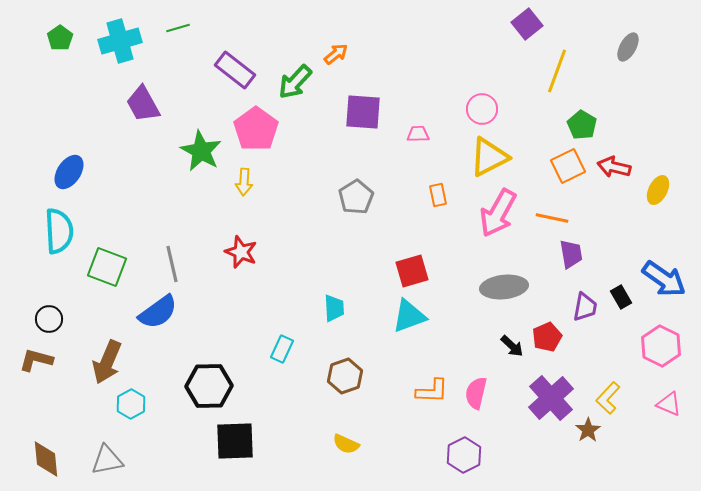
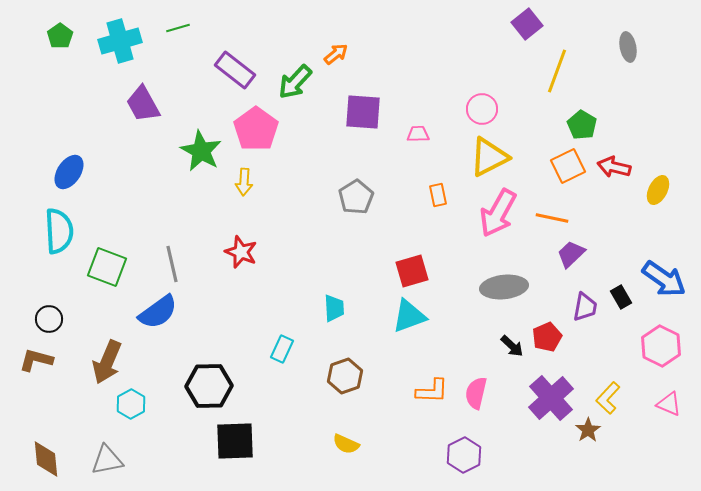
green pentagon at (60, 38): moved 2 px up
gray ellipse at (628, 47): rotated 40 degrees counterclockwise
purple trapezoid at (571, 254): rotated 124 degrees counterclockwise
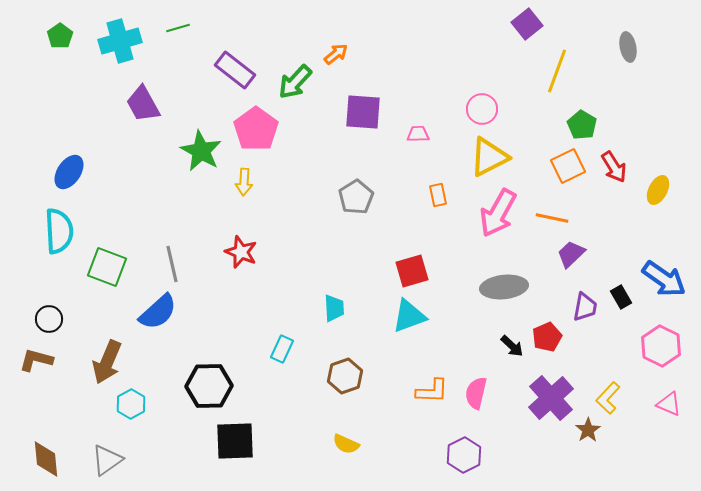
red arrow at (614, 167): rotated 136 degrees counterclockwise
blue semicircle at (158, 312): rotated 6 degrees counterclockwise
gray triangle at (107, 460): rotated 24 degrees counterclockwise
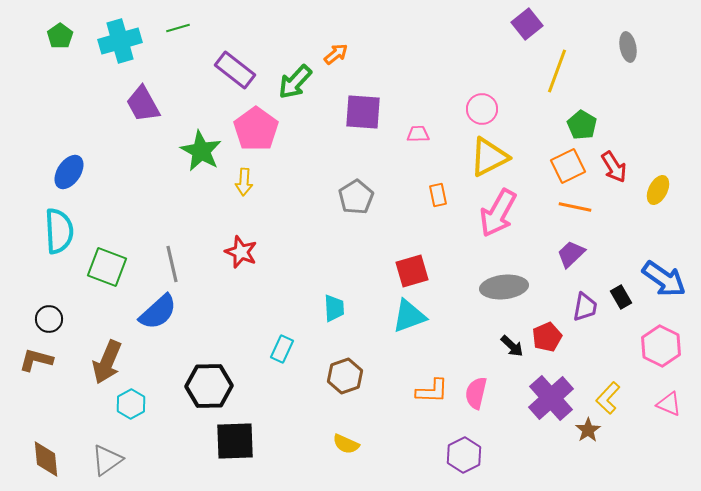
orange line at (552, 218): moved 23 px right, 11 px up
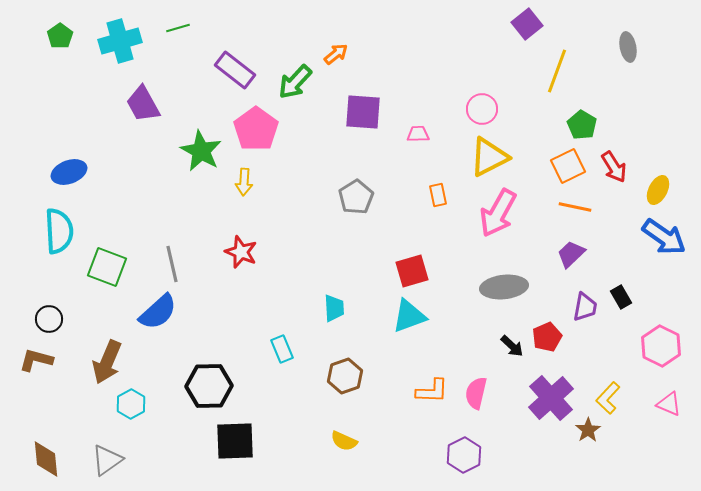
blue ellipse at (69, 172): rotated 36 degrees clockwise
blue arrow at (664, 279): moved 42 px up
cyan rectangle at (282, 349): rotated 48 degrees counterclockwise
yellow semicircle at (346, 444): moved 2 px left, 3 px up
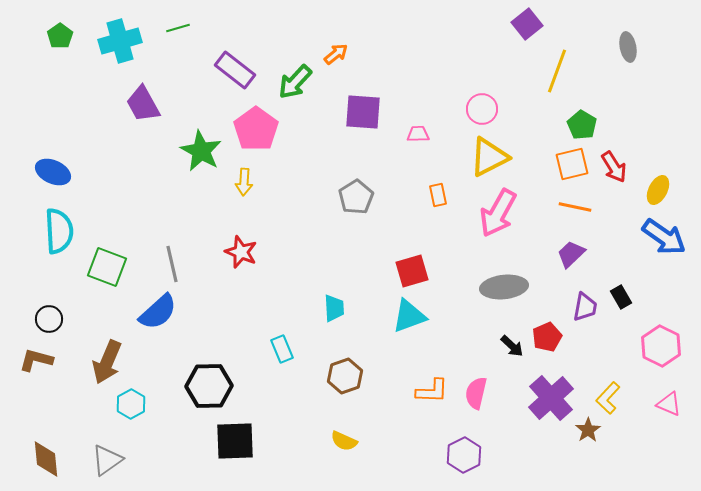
orange square at (568, 166): moved 4 px right, 2 px up; rotated 12 degrees clockwise
blue ellipse at (69, 172): moved 16 px left; rotated 44 degrees clockwise
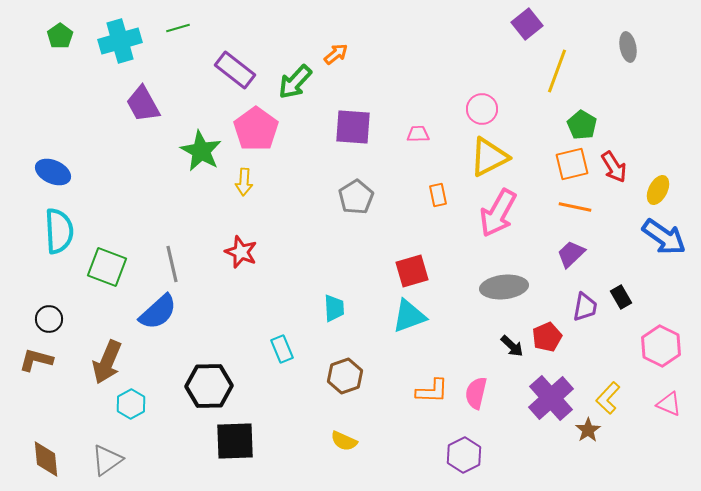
purple square at (363, 112): moved 10 px left, 15 px down
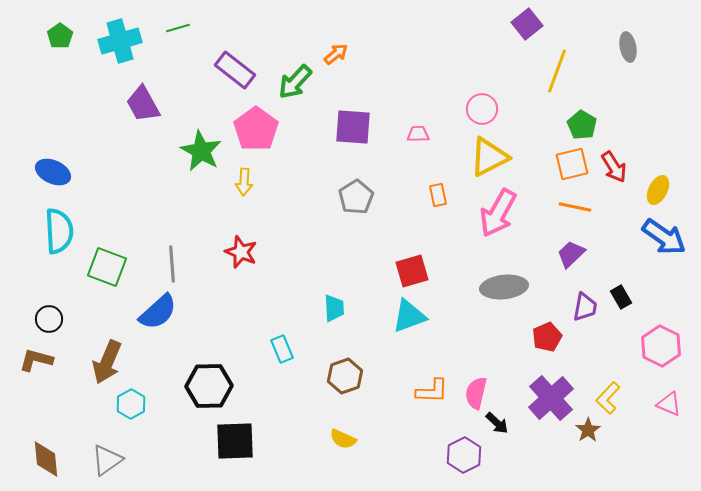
gray line at (172, 264): rotated 9 degrees clockwise
black arrow at (512, 346): moved 15 px left, 77 px down
yellow semicircle at (344, 441): moved 1 px left, 2 px up
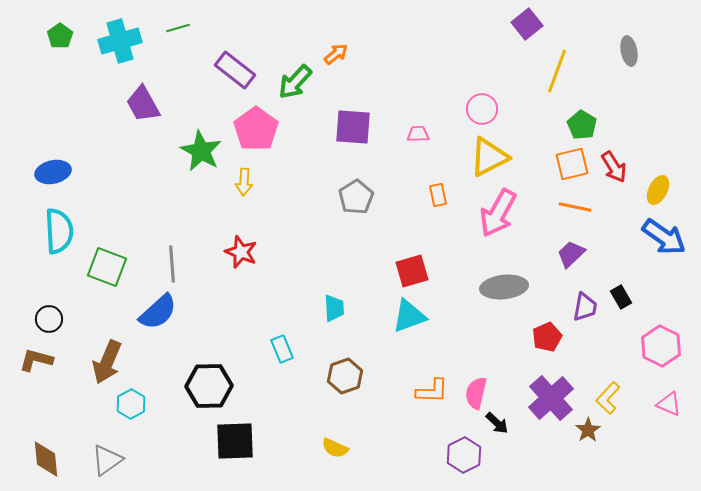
gray ellipse at (628, 47): moved 1 px right, 4 px down
blue ellipse at (53, 172): rotated 36 degrees counterclockwise
yellow semicircle at (343, 439): moved 8 px left, 9 px down
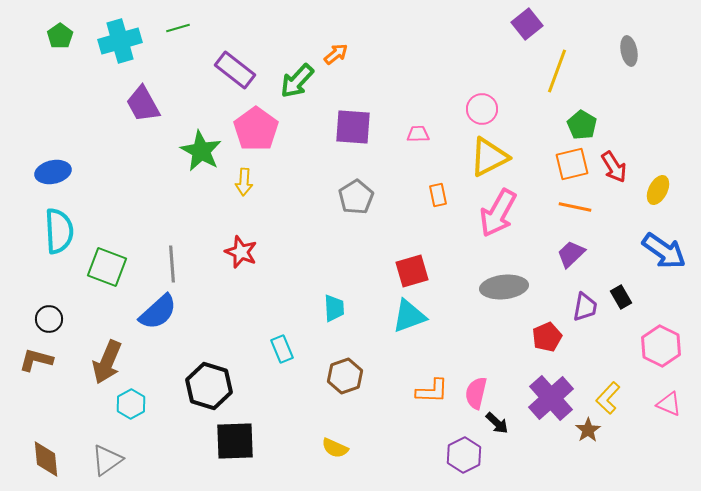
green arrow at (295, 82): moved 2 px right, 1 px up
blue arrow at (664, 237): moved 14 px down
black hexagon at (209, 386): rotated 18 degrees clockwise
